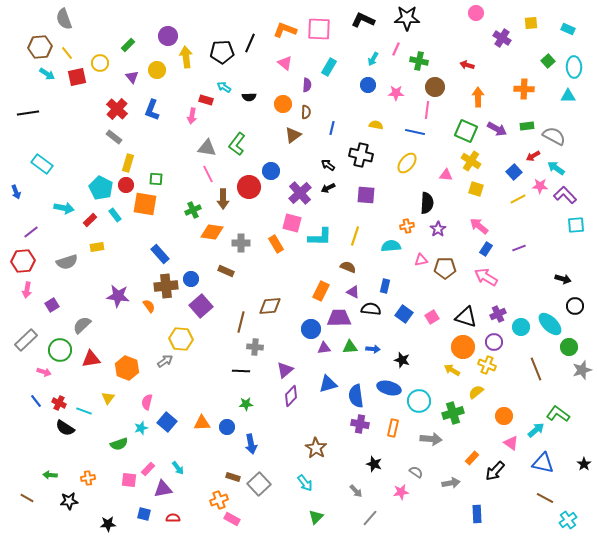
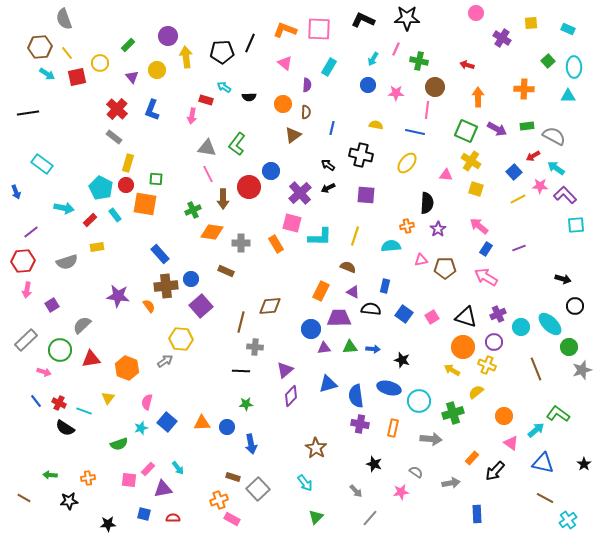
gray square at (259, 484): moved 1 px left, 5 px down
brown line at (27, 498): moved 3 px left
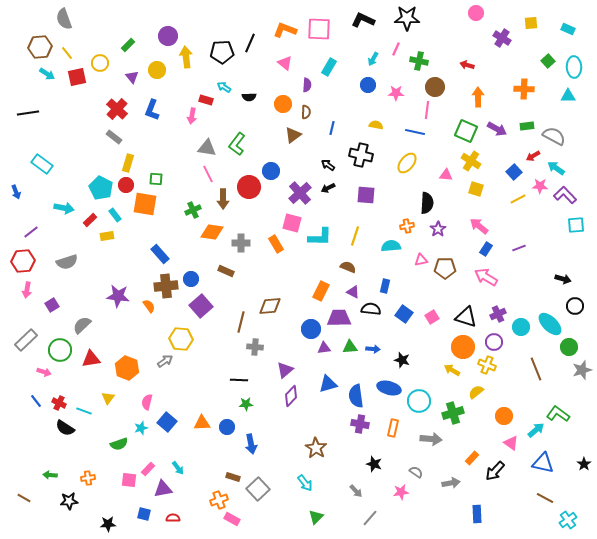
yellow rectangle at (97, 247): moved 10 px right, 11 px up
black line at (241, 371): moved 2 px left, 9 px down
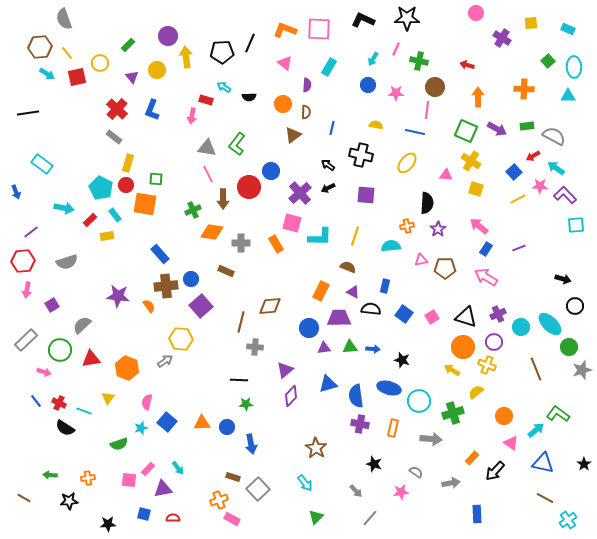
blue circle at (311, 329): moved 2 px left, 1 px up
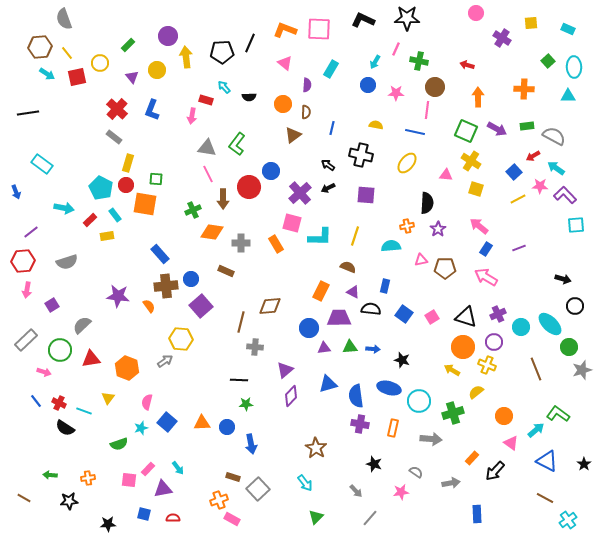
cyan arrow at (373, 59): moved 2 px right, 3 px down
cyan rectangle at (329, 67): moved 2 px right, 2 px down
cyan arrow at (224, 87): rotated 16 degrees clockwise
blue triangle at (543, 463): moved 4 px right, 2 px up; rotated 15 degrees clockwise
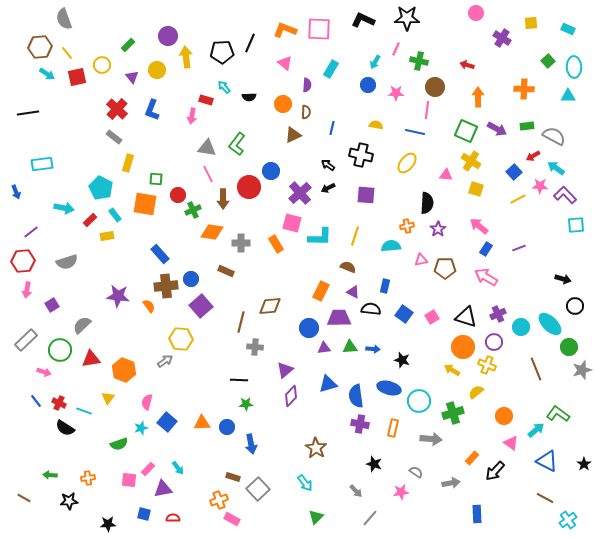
yellow circle at (100, 63): moved 2 px right, 2 px down
brown triangle at (293, 135): rotated 12 degrees clockwise
cyan rectangle at (42, 164): rotated 45 degrees counterclockwise
red circle at (126, 185): moved 52 px right, 10 px down
orange hexagon at (127, 368): moved 3 px left, 2 px down
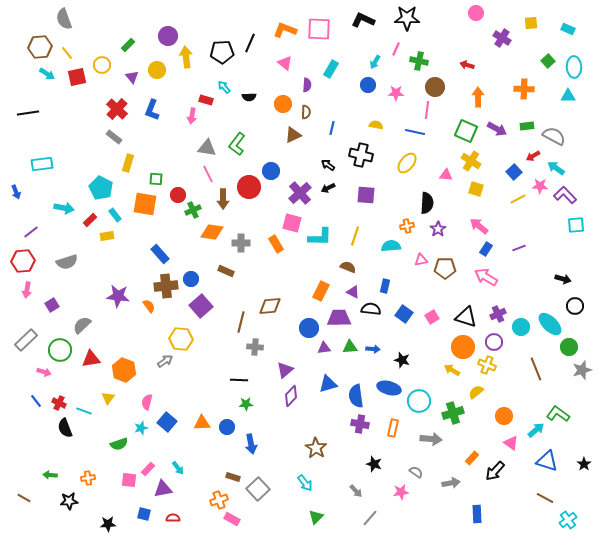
black semicircle at (65, 428): rotated 36 degrees clockwise
blue triangle at (547, 461): rotated 10 degrees counterclockwise
